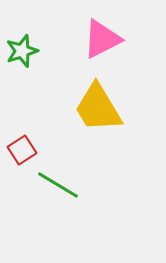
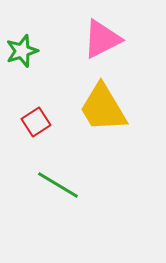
yellow trapezoid: moved 5 px right
red square: moved 14 px right, 28 px up
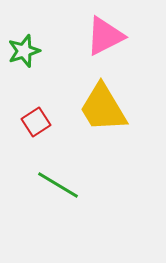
pink triangle: moved 3 px right, 3 px up
green star: moved 2 px right
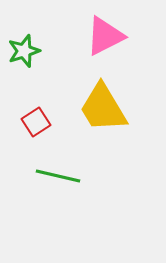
green line: moved 9 px up; rotated 18 degrees counterclockwise
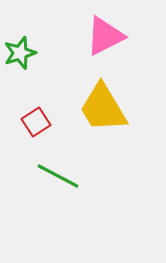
green star: moved 4 px left, 2 px down
green line: rotated 15 degrees clockwise
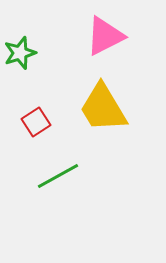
green line: rotated 57 degrees counterclockwise
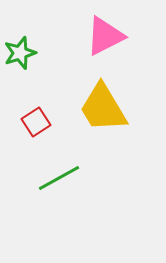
green line: moved 1 px right, 2 px down
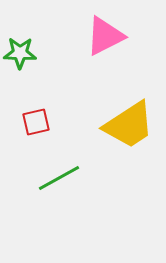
green star: rotated 20 degrees clockwise
yellow trapezoid: moved 26 px right, 17 px down; rotated 92 degrees counterclockwise
red square: rotated 20 degrees clockwise
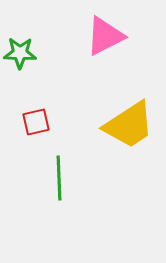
green line: rotated 63 degrees counterclockwise
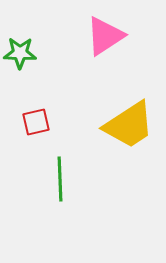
pink triangle: rotated 6 degrees counterclockwise
green line: moved 1 px right, 1 px down
